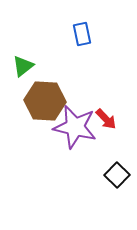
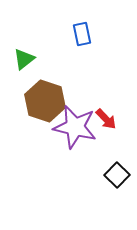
green triangle: moved 1 px right, 7 px up
brown hexagon: rotated 15 degrees clockwise
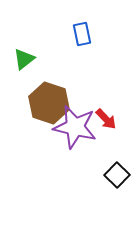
brown hexagon: moved 4 px right, 2 px down
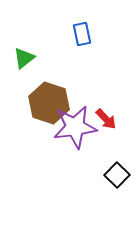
green triangle: moved 1 px up
purple star: rotated 21 degrees counterclockwise
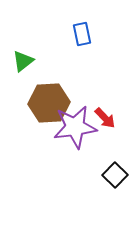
green triangle: moved 1 px left, 3 px down
brown hexagon: rotated 21 degrees counterclockwise
red arrow: moved 1 px left, 1 px up
black square: moved 2 px left
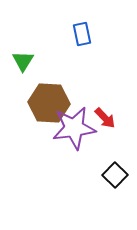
green triangle: rotated 20 degrees counterclockwise
brown hexagon: rotated 6 degrees clockwise
purple star: moved 1 px left, 1 px down
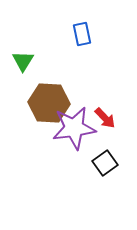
black square: moved 10 px left, 12 px up; rotated 10 degrees clockwise
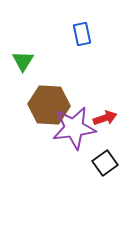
brown hexagon: moved 2 px down
red arrow: rotated 65 degrees counterclockwise
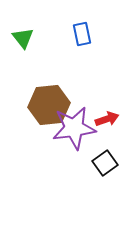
green triangle: moved 23 px up; rotated 10 degrees counterclockwise
brown hexagon: rotated 9 degrees counterclockwise
red arrow: moved 2 px right, 1 px down
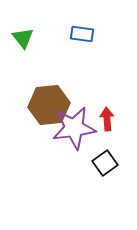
blue rectangle: rotated 70 degrees counterclockwise
red arrow: rotated 75 degrees counterclockwise
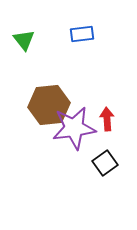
blue rectangle: rotated 15 degrees counterclockwise
green triangle: moved 1 px right, 2 px down
